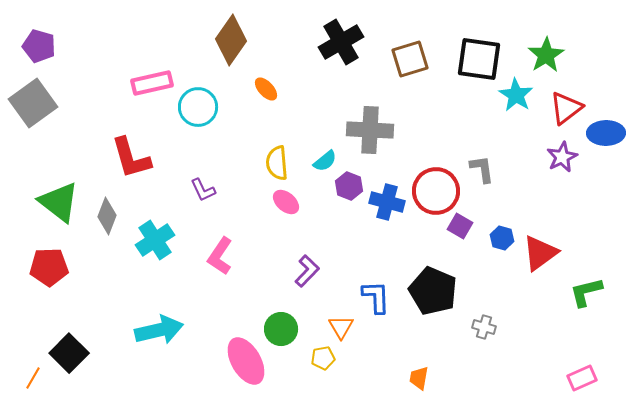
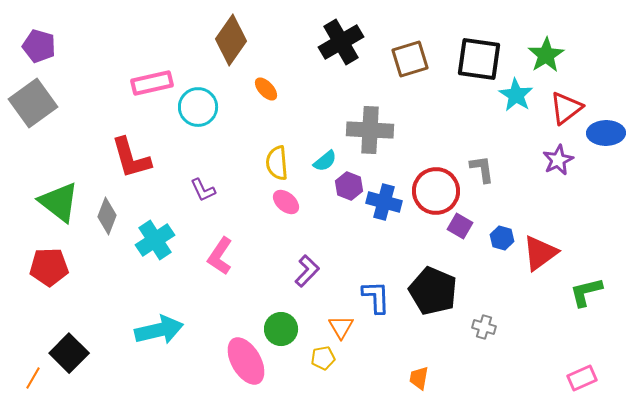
purple star at (562, 157): moved 4 px left, 3 px down
blue cross at (387, 202): moved 3 px left
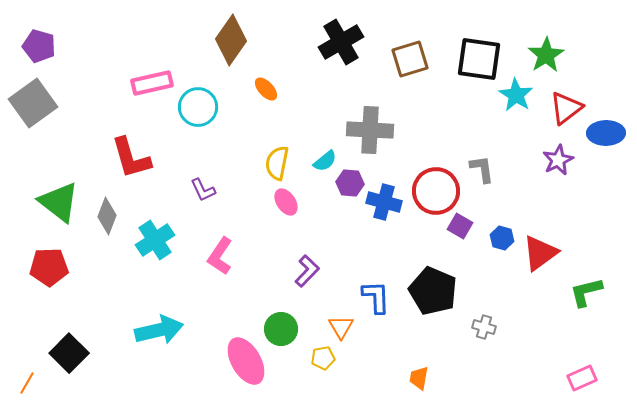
yellow semicircle at (277, 163): rotated 16 degrees clockwise
purple hexagon at (349, 186): moved 1 px right, 3 px up; rotated 16 degrees counterclockwise
pink ellipse at (286, 202): rotated 16 degrees clockwise
orange line at (33, 378): moved 6 px left, 5 px down
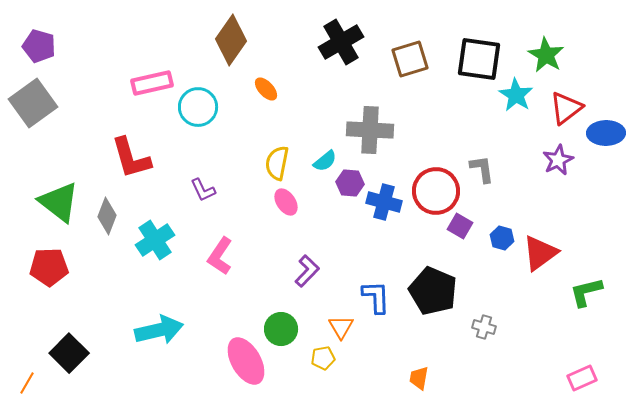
green star at (546, 55): rotated 9 degrees counterclockwise
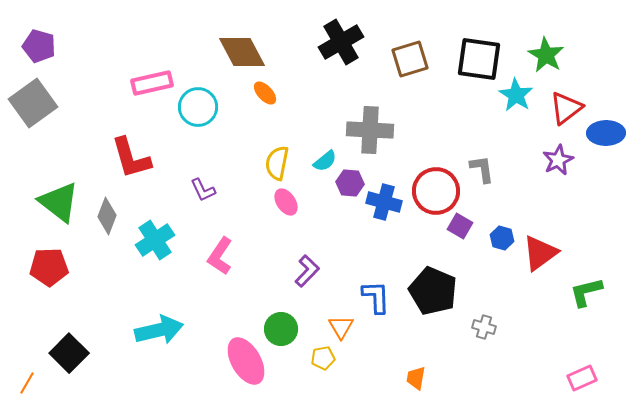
brown diamond at (231, 40): moved 11 px right, 12 px down; rotated 63 degrees counterclockwise
orange ellipse at (266, 89): moved 1 px left, 4 px down
orange trapezoid at (419, 378): moved 3 px left
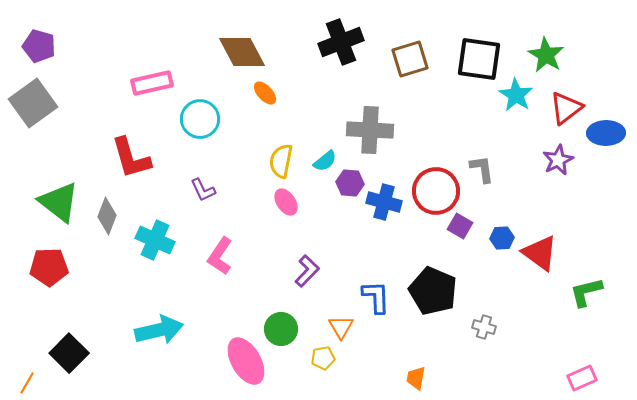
black cross at (341, 42): rotated 9 degrees clockwise
cyan circle at (198, 107): moved 2 px right, 12 px down
yellow semicircle at (277, 163): moved 4 px right, 2 px up
blue hexagon at (502, 238): rotated 20 degrees counterclockwise
cyan cross at (155, 240): rotated 33 degrees counterclockwise
red triangle at (540, 253): rotated 48 degrees counterclockwise
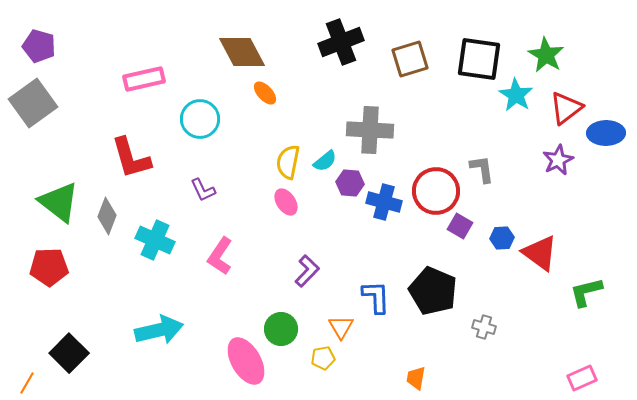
pink rectangle at (152, 83): moved 8 px left, 4 px up
yellow semicircle at (281, 161): moved 7 px right, 1 px down
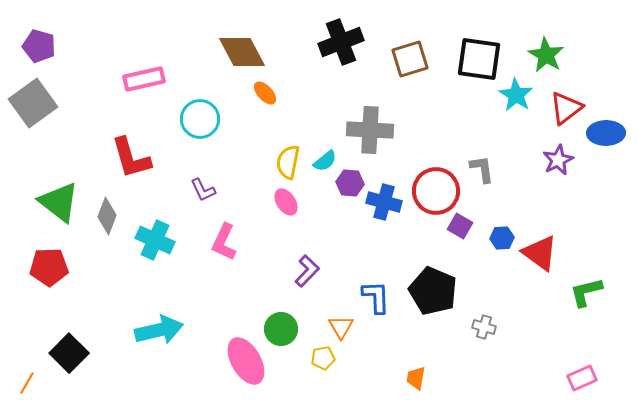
pink L-shape at (220, 256): moved 4 px right, 14 px up; rotated 9 degrees counterclockwise
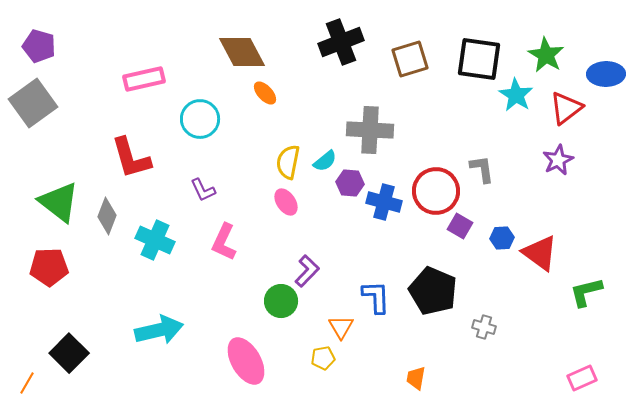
blue ellipse at (606, 133): moved 59 px up
green circle at (281, 329): moved 28 px up
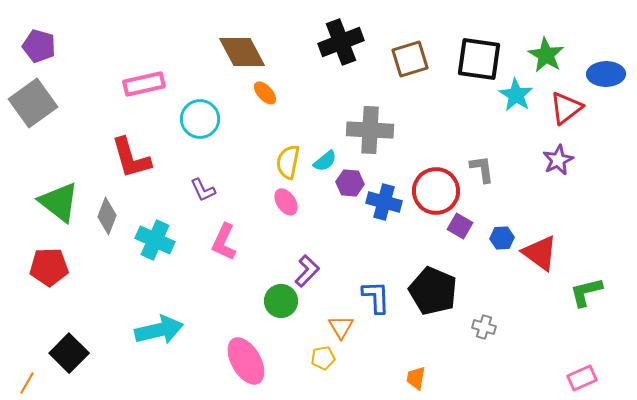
pink rectangle at (144, 79): moved 5 px down
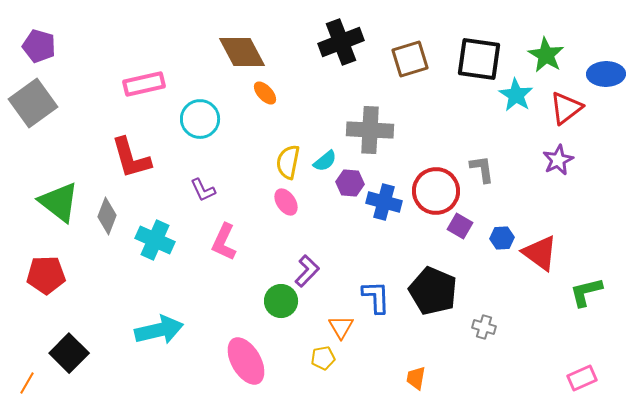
red pentagon at (49, 267): moved 3 px left, 8 px down
